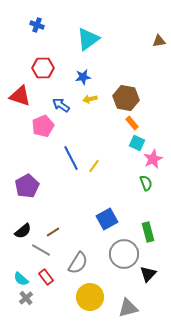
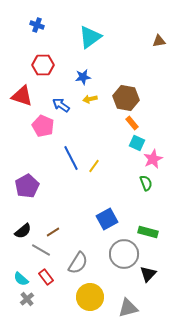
cyan triangle: moved 2 px right, 2 px up
red hexagon: moved 3 px up
red triangle: moved 2 px right
pink pentagon: rotated 25 degrees counterclockwise
green rectangle: rotated 60 degrees counterclockwise
gray cross: moved 1 px right, 1 px down
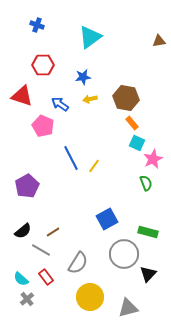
blue arrow: moved 1 px left, 1 px up
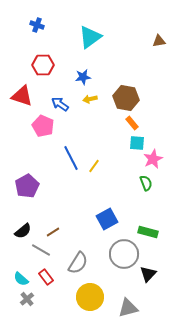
cyan square: rotated 21 degrees counterclockwise
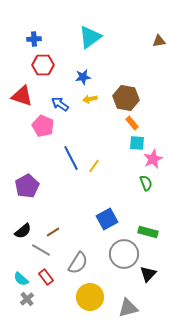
blue cross: moved 3 px left, 14 px down; rotated 24 degrees counterclockwise
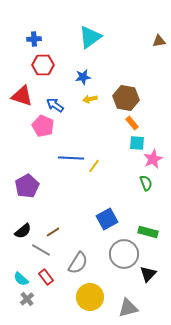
blue arrow: moved 5 px left, 1 px down
blue line: rotated 60 degrees counterclockwise
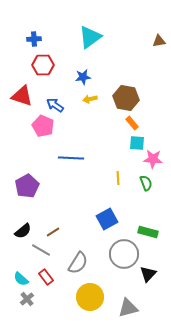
pink star: rotated 30 degrees clockwise
yellow line: moved 24 px right, 12 px down; rotated 40 degrees counterclockwise
